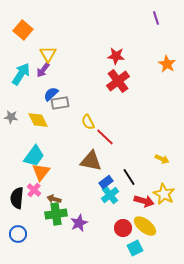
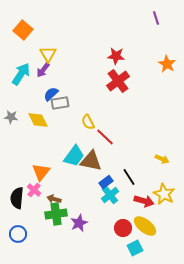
cyan trapezoid: moved 40 px right
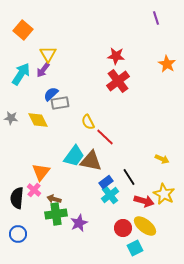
gray star: moved 1 px down
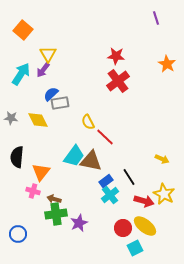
blue rectangle: moved 1 px up
pink cross: moved 1 px left, 1 px down; rotated 24 degrees counterclockwise
black semicircle: moved 41 px up
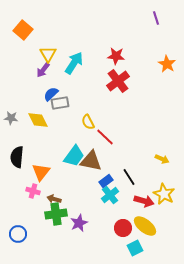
cyan arrow: moved 53 px right, 11 px up
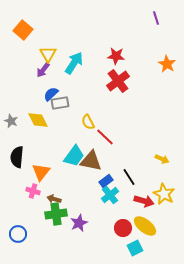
gray star: moved 3 px down; rotated 16 degrees clockwise
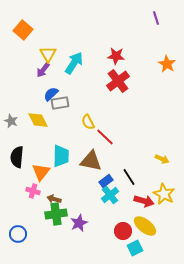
cyan trapezoid: moved 13 px left; rotated 35 degrees counterclockwise
red circle: moved 3 px down
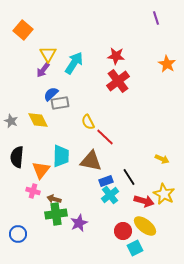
orange triangle: moved 2 px up
blue rectangle: rotated 16 degrees clockwise
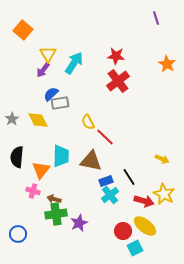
gray star: moved 1 px right, 2 px up; rotated 16 degrees clockwise
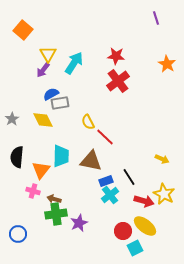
blue semicircle: rotated 14 degrees clockwise
yellow diamond: moved 5 px right
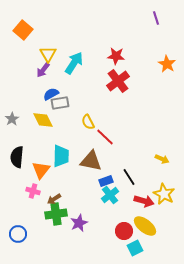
brown arrow: rotated 48 degrees counterclockwise
red circle: moved 1 px right
